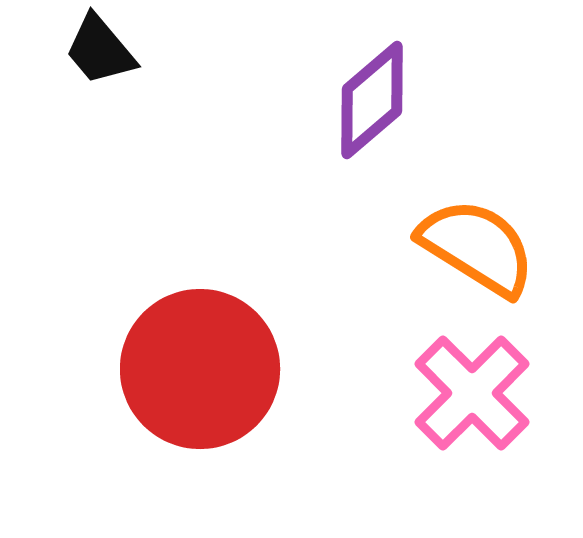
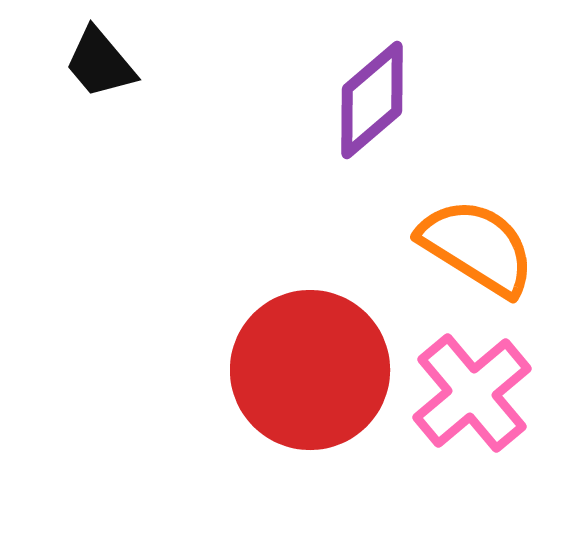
black trapezoid: moved 13 px down
red circle: moved 110 px right, 1 px down
pink cross: rotated 5 degrees clockwise
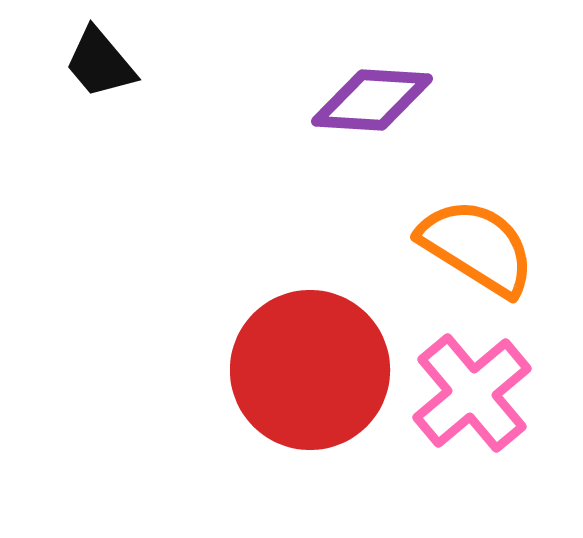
purple diamond: rotated 44 degrees clockwise
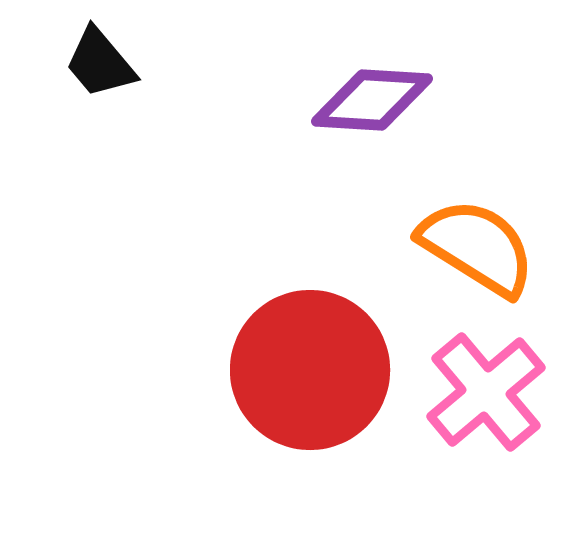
pink cross: moved 14 px right, 1 px up
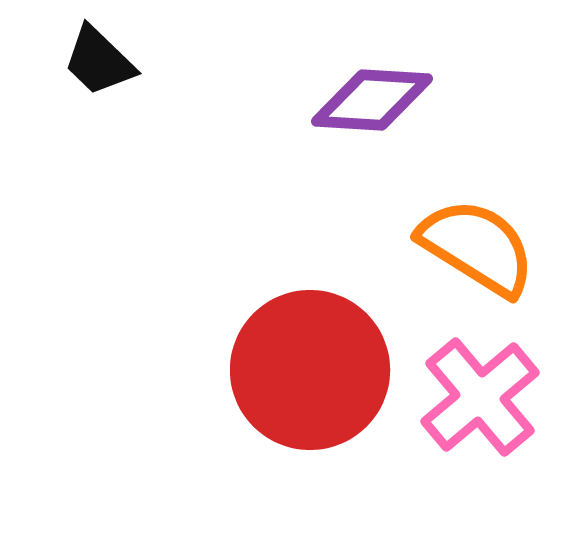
black trapezoid: moved 1 px left, 2 px up; rotated 6 degrees counterclockwise
pink cross: moved 6 px left, 5 px down
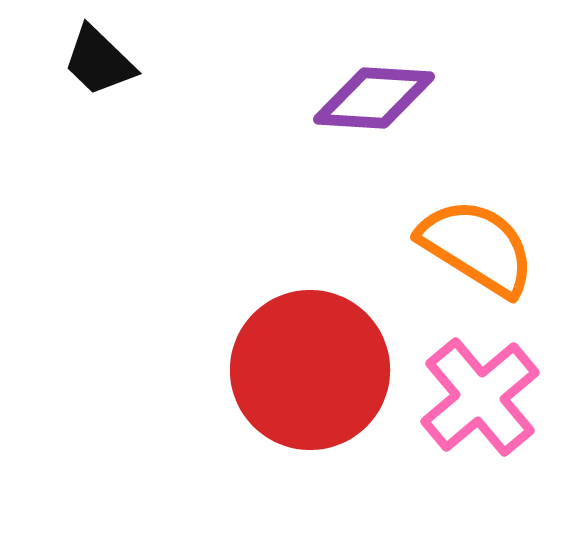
purple diamond: moved 2 px right, 2 px up
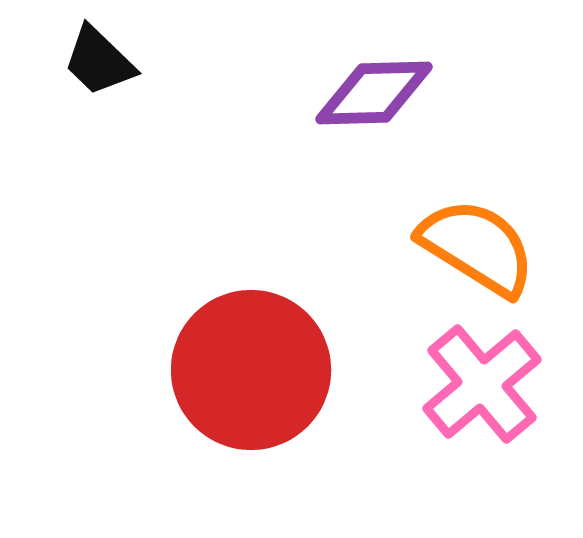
purple diamond: moved 5 px up; rotated 5 degrees counterclockwise
red circle: moved 59 px left
pink cross: moved 2 px right, 13 px up
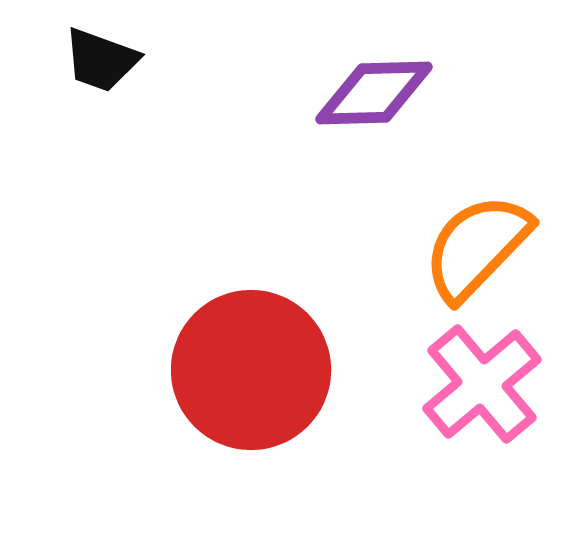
black trapezoid: moved 2 px right, 1 px up; rotated 24 degrees counterclockwise
orange semicircle: rotated 78 degrees counterclockwise
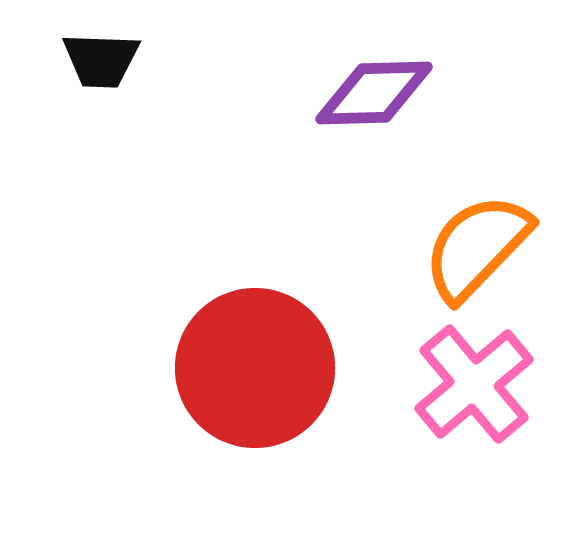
black trapezoid: rotated 18 degrees counterclockwise
red circle: moved 4 px right, 2 px up
pink cross: moved 8 px left
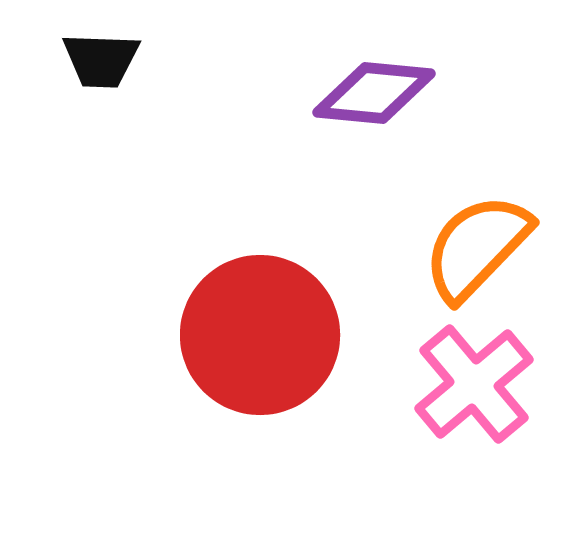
purple diamond: rotated 7 degrees clockwise
red circle: moved 5 px right, 33 px up
